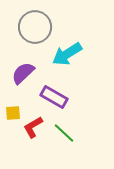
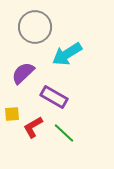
yellow square: moved 1 px left, 1 px down
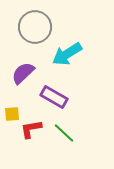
red L-shape: moved 2 px left, 2 px down; rotated 20 degrees clockwise
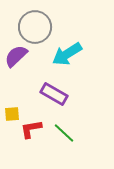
purple semicircle: moved 7 px left, 17 px up
purple rectangle: moved 3 px up
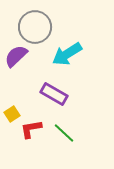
yellow square: rotated 28 degrees counterclockwise
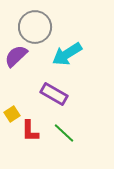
red L-shape: moved 1 px left, 2 px down; rotated 80 degrees counterclockwise
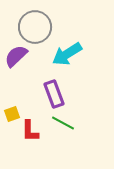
purple rectangle: rotated 40 degrees clockwise
yellow square: rotated 14 degrees clockwise
green line: moved 1 px left, 10 px up; rotated 15 degrees counterclockwise
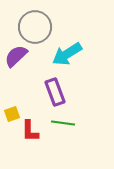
purple rectangle: moved 1 px right, 2 px up
green line: rotated 20 degrees counterclockwise
